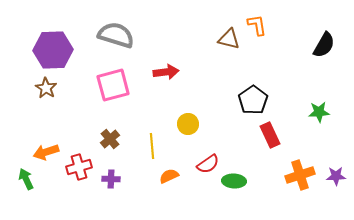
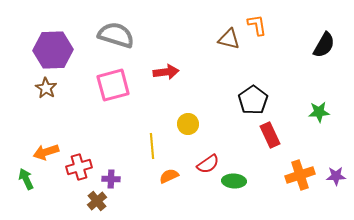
brown cross: moved 13 px left, 62 px down
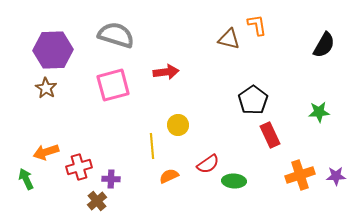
yellow circle: moved 10 px left, 1 px down
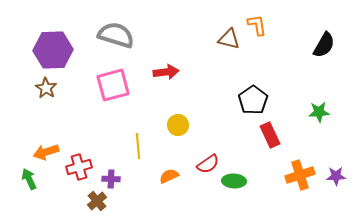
yellow line: moved 14 px left
green arrow: moved 3 px right
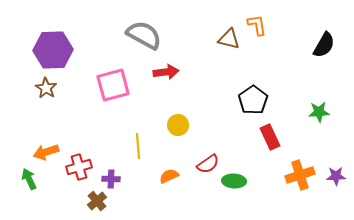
gray semicircle: moved 28 px right; rotated 12 degrees clockwise
red rectangle: moved 2 px down
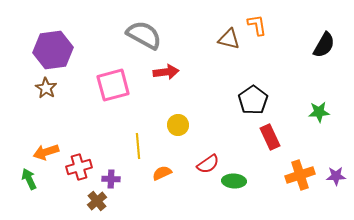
purple hexagon: rotated 6 degrees counterclockwise
orange semicircle: moved 7 px left, 3 px up
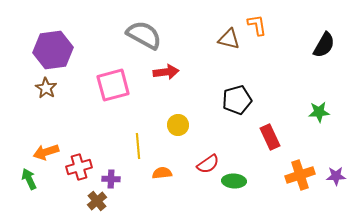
black pentagon: moved 16 px left; rotated 20 degrees clockwise
orange semicircle: rotated 18 degrees clockwise
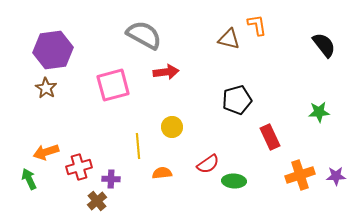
black semicircle: rotated 68 degrees counterclockwise
yellow circle: moved 6 px left, 2 px down
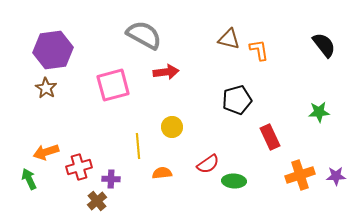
orange L-shape: moved 2 px right, 25 px down
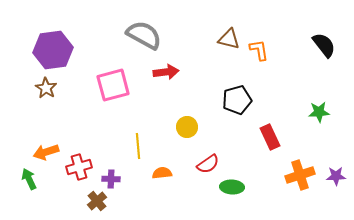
yellow circle: moved 15 px right
green ellipse: moved 2 px left, 6 px down
